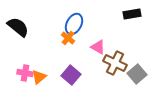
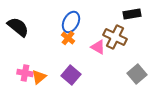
blue ellipse: moved 3 px left, 2 px up
brown cross: moved 26 px up
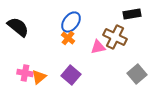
blue ellipse: rotated 10 degrees clockwise
pink triangle: rotated 42 degrees counterclockwise
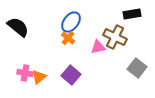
gray square: moved 6 px up; rotated 12 degrees counterclockwise
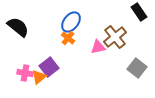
black rectangle: moved 7 px right, 2 px up; rotated 66 degrees clockwise
brown cross: rotated 25 degrees clockwise
purple square: moved 22 px left, 8 px up; rotated 12 degrees clockwise
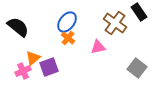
blue ellipse: moved 4 px left
brown cross: moved 14 px up; rotated 15 degrees counterclockwise
purple square: rotated 18 degrees clockwise
pink cross: moved 2 px left, 2 px up; rotated 35 degrees counterclockwise
orange triangle: moved 6 px left, 19 px up
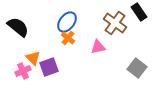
orange triangle: rotated 35 degrees counterclockwise
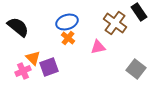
blue ellipse: rotated 35 degrees clockwise
gray square: moved 1 px left, 1 px down
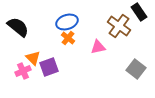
brown cross: moved 4 px right, 3 px down
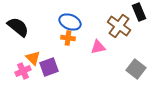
black rectangle: rotated 12 degrees clockwise
blue ellipse: moved 3 px right; rotated 40 degrees clockwise
orange cross: rotated 32 degrees counterclockwise
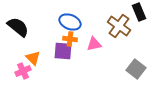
orange cross: moved 2 px right, 1 px down
pink triangle: moved 4 px left, 3 px up
purple square: moved 14 px right, 16 px up; rotated 24 degrees clockwise
